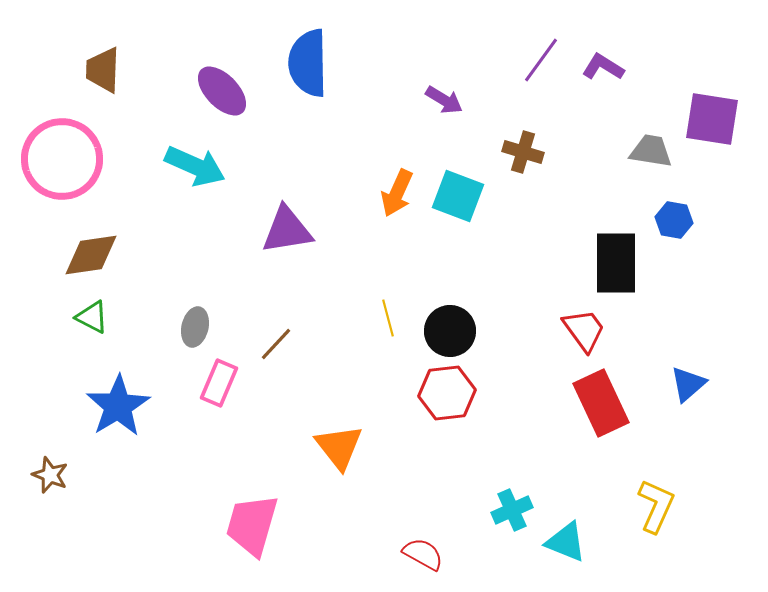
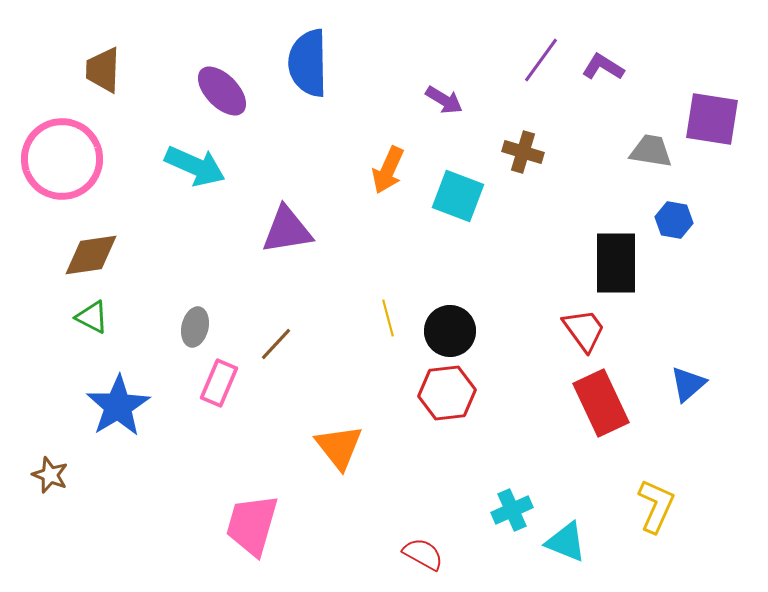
orange arrow: moved 9 px left, 23 px up
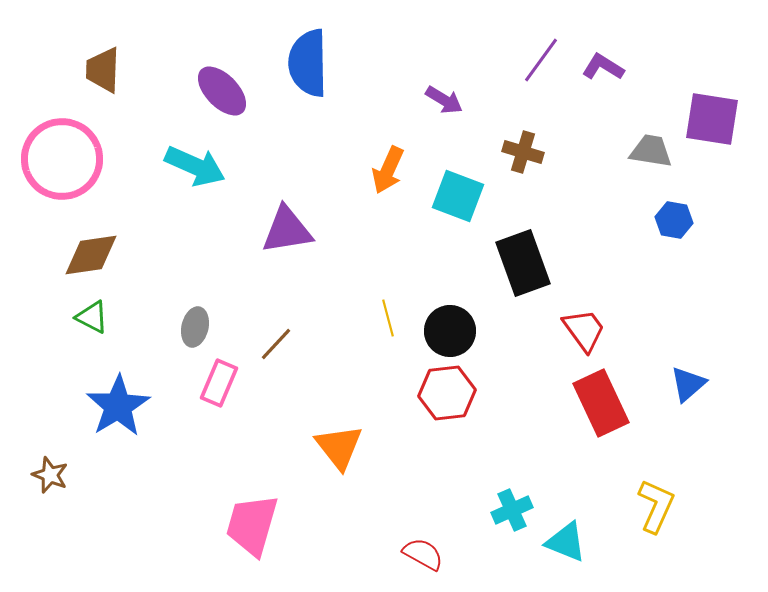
black rectangle: moved 93 px left; rotated 20 degrees counterclockwise
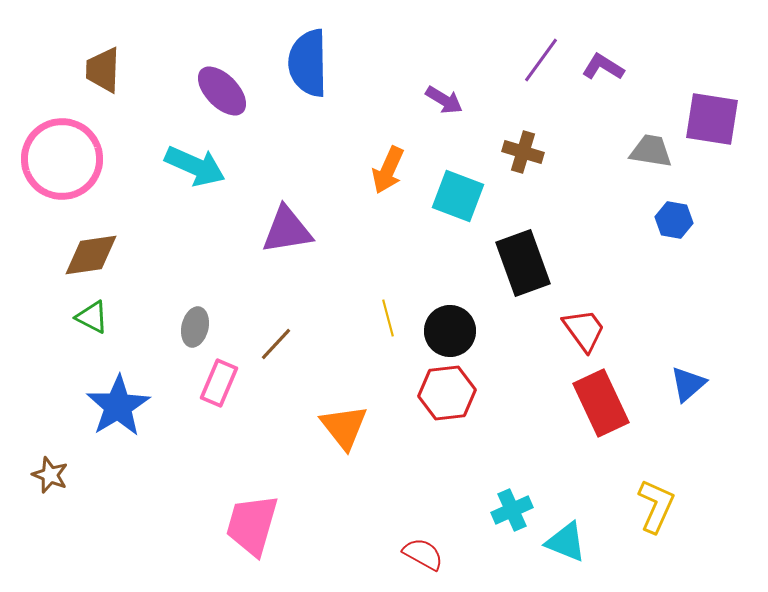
orange triangle: moved 5 px right, 20 px up
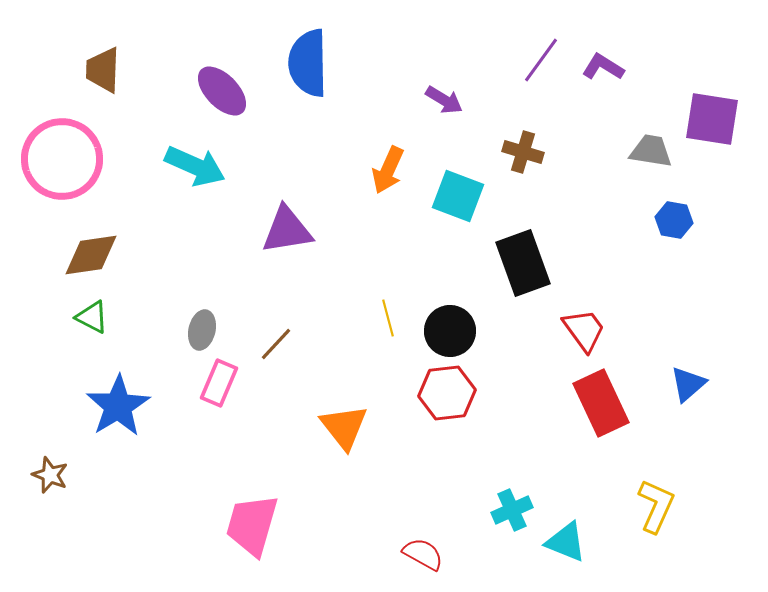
gray ellipse: moved 7 px right, 3 px down
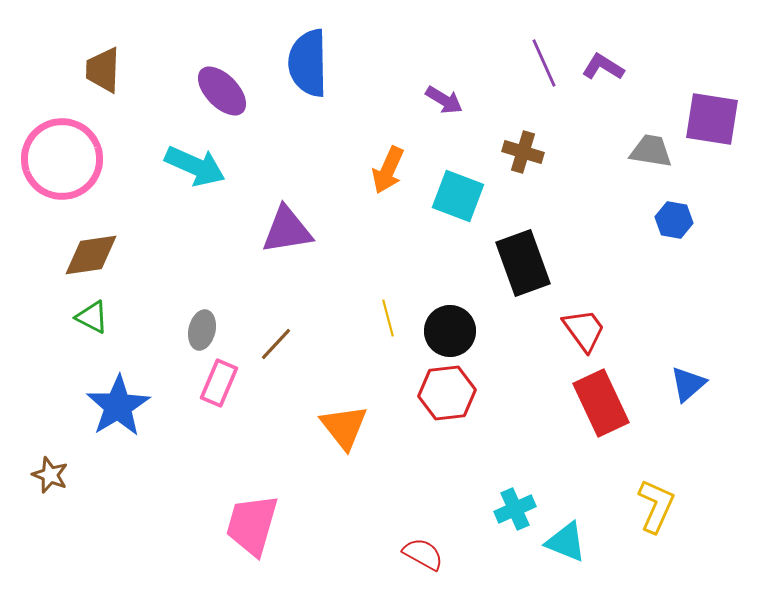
purple line: moved 3 px right, 3 px down; rotated 60 degrees counterclockwise
cyan cross: moved 3 px right, 1 px up
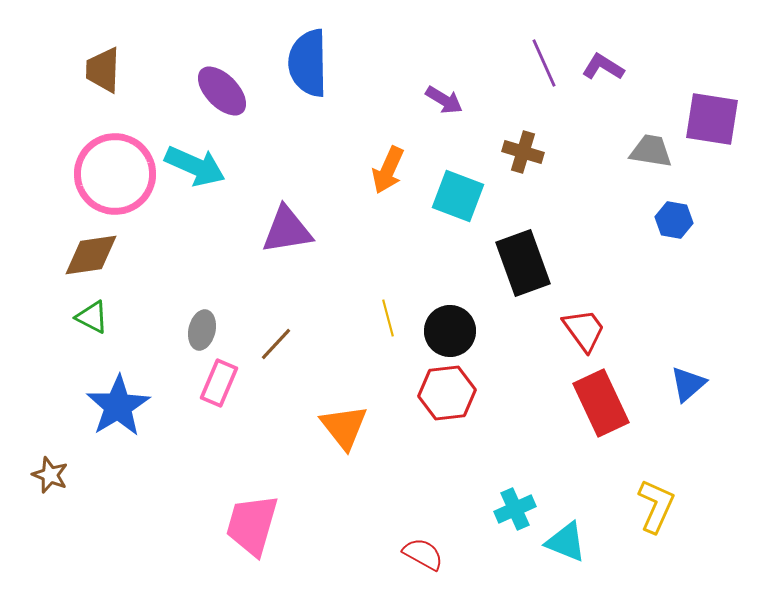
pink circle: moved 53 px right, 15 px down
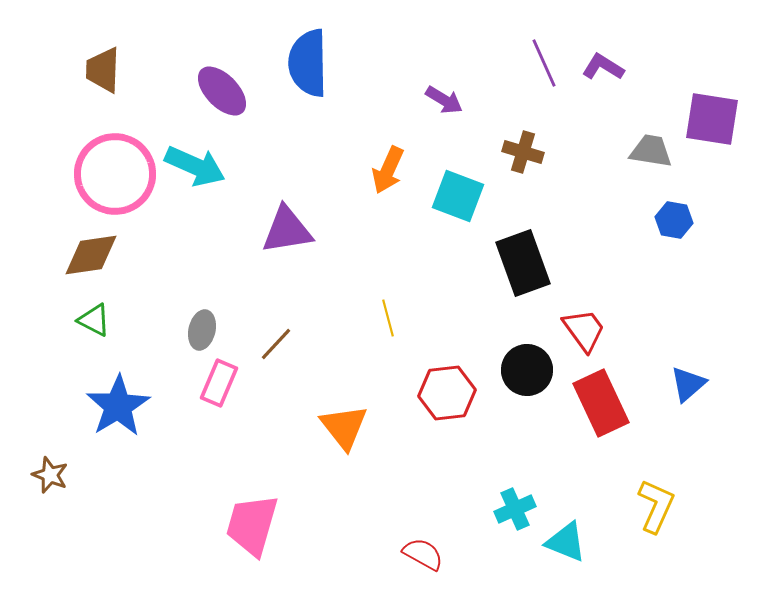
green triangle: moved 2 px right, 3 px down
black circle: moved 77 px right, 39 px down
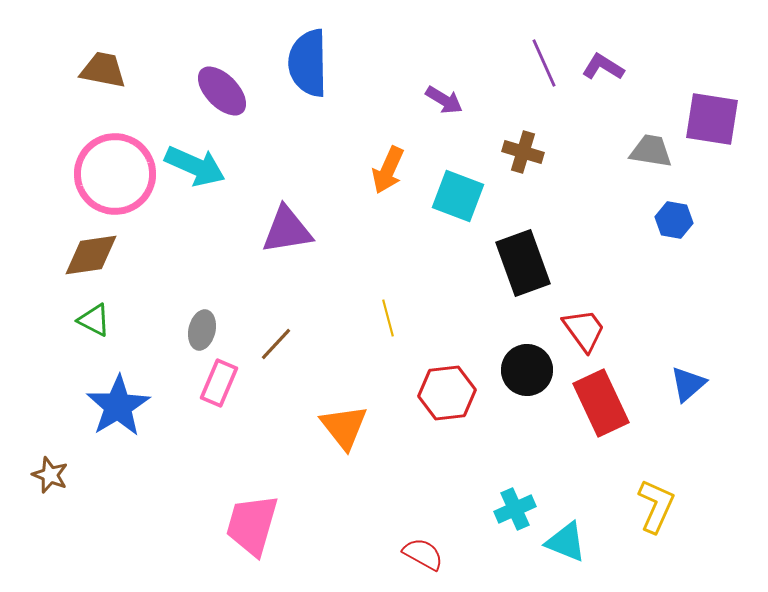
brown trapezoid: rotated 99 degrees clockwise
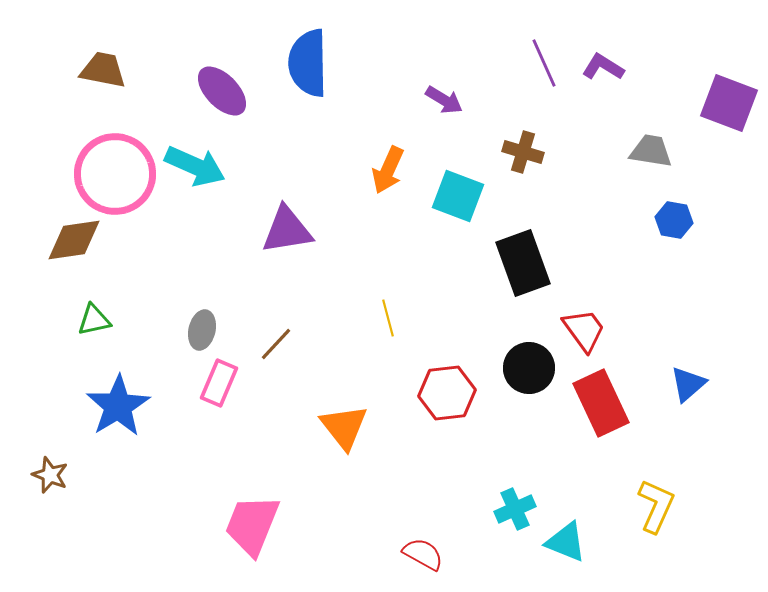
purple square: moved 17 px right, 16 px up; rotated 12 degrees clockwise
brown diamond: moved 17 px left, 15 px up
green triangle: rotated 39 degrees counterclockwise
black circle: moved 2 px right, 2 px up
pink trapezoid: rotated 6 degrees clockwise
